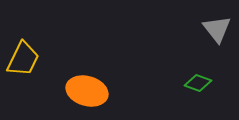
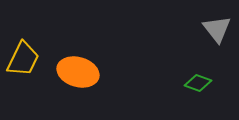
orange ellipse: moved 9 px left, 19 px up
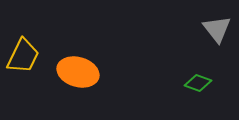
yellow trapezoid: moved 3 px up
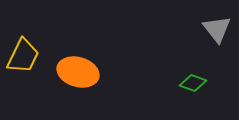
green diamond: moved 5 px left
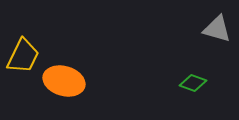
gray triangle: rotated 36 degrees counterclockwise
orange ellipse: moved 14 px left, 9 px down
